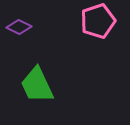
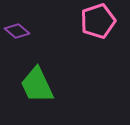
purple diamond: moved 2 px left, 4 px down; rotated 15 degrees clockwise
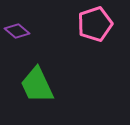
pink pentagon: moved 3 px left, 3 px down
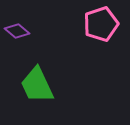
pink pentagon: moved 6 px right
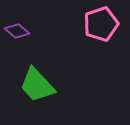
green trapezoid: rotated 18 degrees counterclockwise
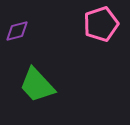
purple diamond: rotated 55 degrees counterclockwise
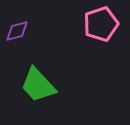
green trapezoid: moved 1 px right
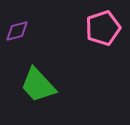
pink pentagon: moved 2 px right, 4 px down
